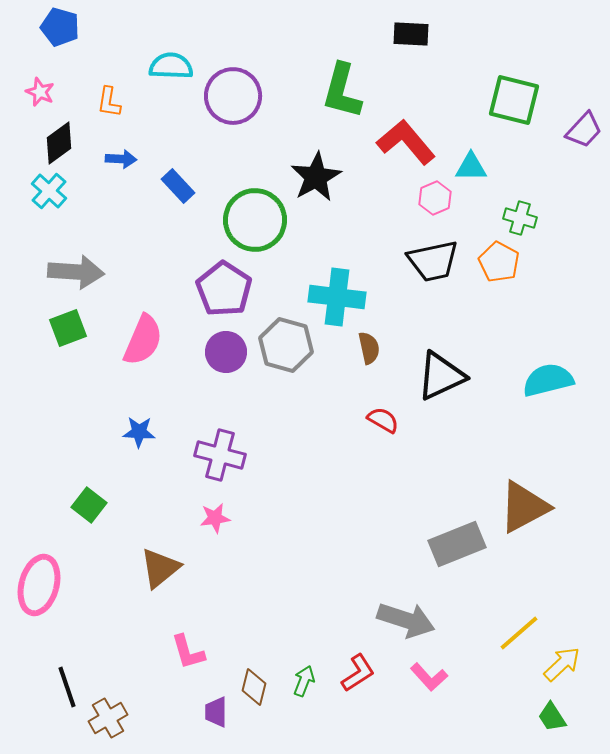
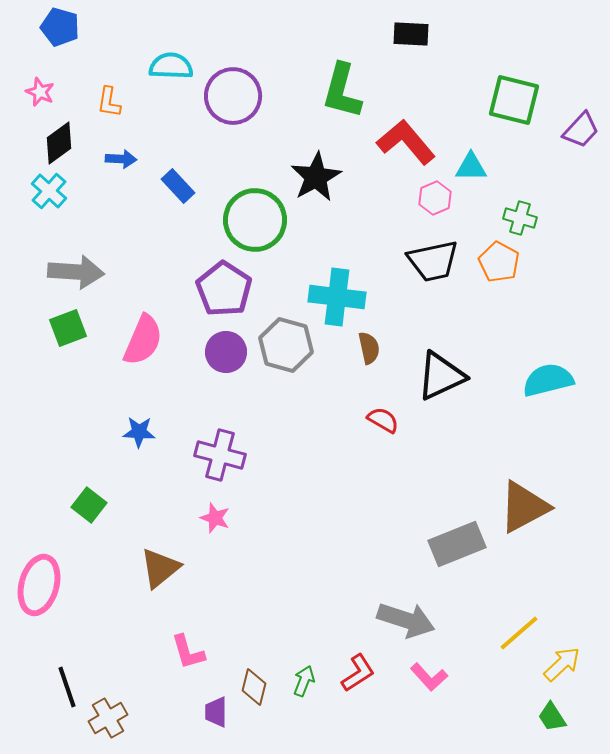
purple trapezoid at (584, 130): moved 3 px left
pink star at (215, 518): rotated 28 degrees clockwise
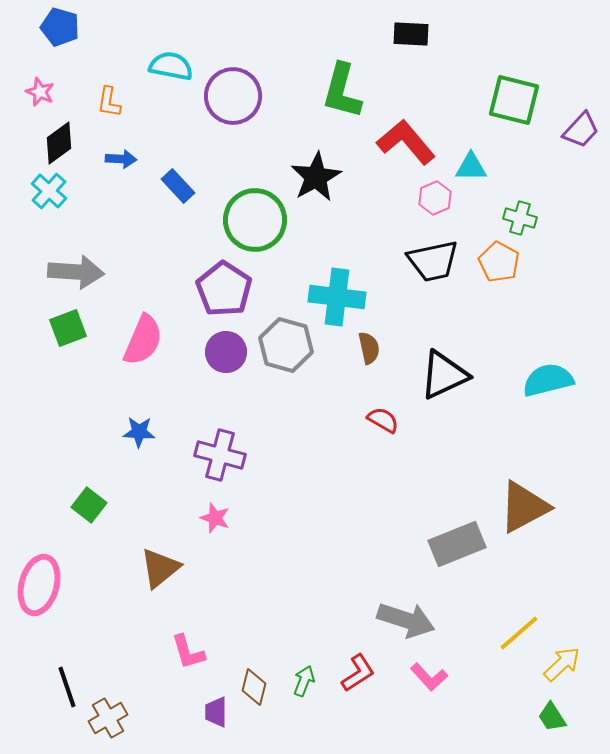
cyan semicircle at (171, 66): rotated 9 degrees clockwise
black triangle at (441, 376): moved 3 px right, 1 px up
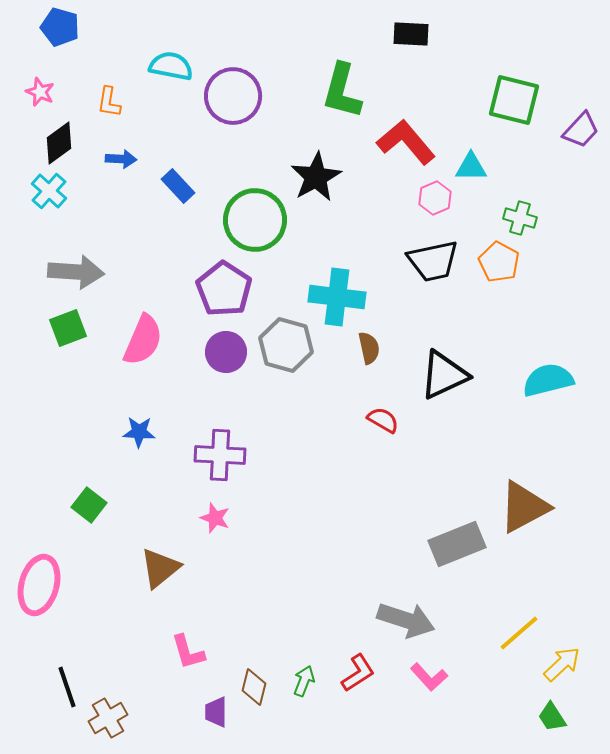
purple cross at (220, 455): rotated 12 degrees counterclockwise
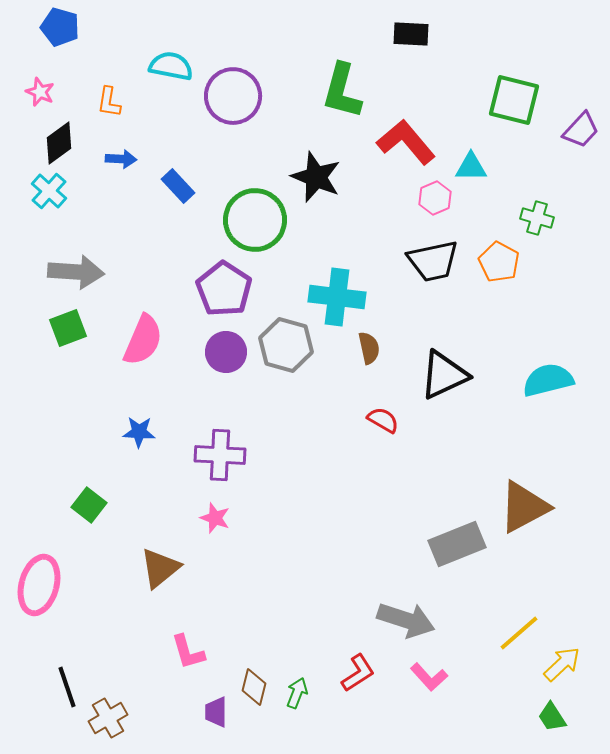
black star at (316, 177): rotated 21 degrees counterclockwise
green cross at (520, 218): moved 17 px right
green arrow at (304, 681): moved 7 px left, 12 px down
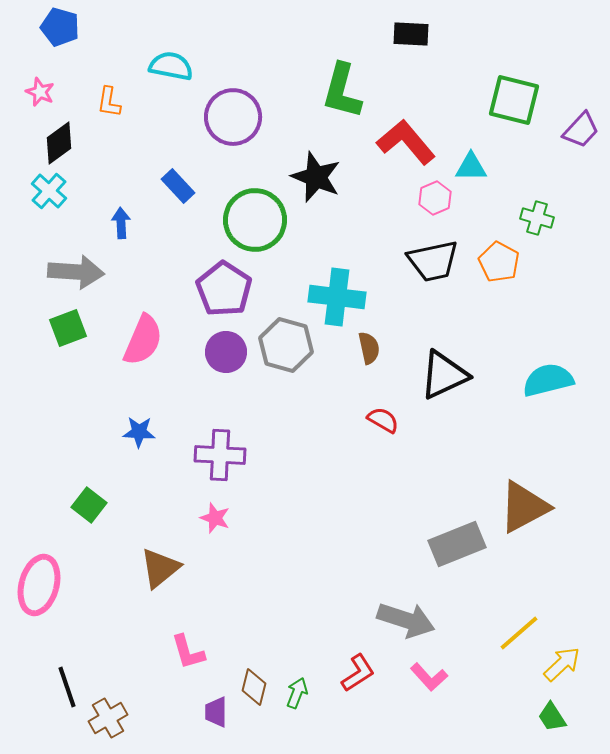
purple circle at (233, 96): moved 21 px down
blue arrow at (121, 159): moved 64 px down; rotated 96 degrees counterclockwise
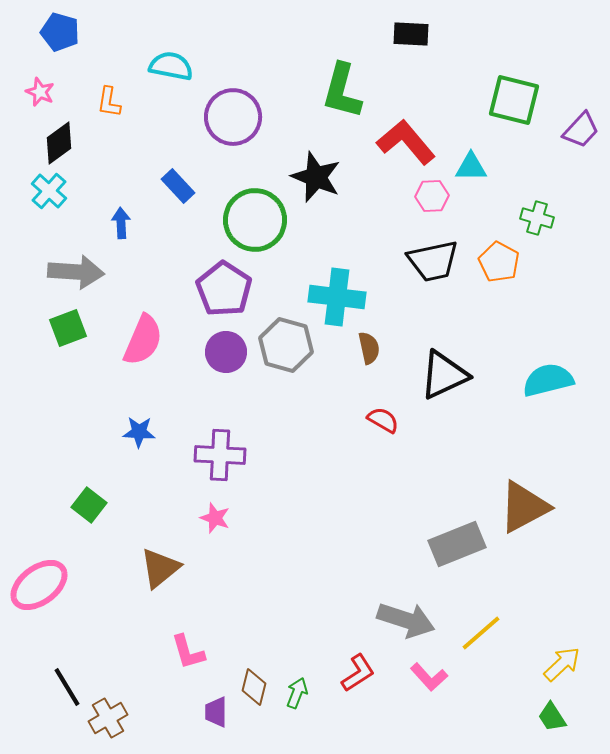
blue pentagon at (60, 27): moved 5 px down
pink hexagon at (435, 198): moved 3 px left, 2 px up; rotated 20 degrees clockwise
pink ellipse at (39, 585): rotated 38 degrees clockwise
yellow line at (519, 633): moved 38 px left
black line at (67, 687): rotated 12 degrees counterclockwise
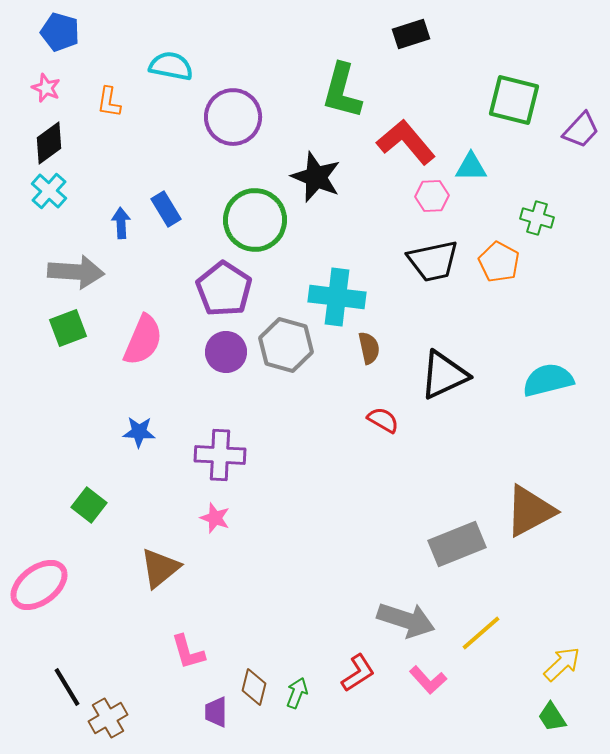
black rectangle at (411, 34): rotated 21 degrees counterclockwise
pink star at (40, 92): moved 6 px right, 4 px up
black diamond at (59, 143): moved 10 px left
blue rectangle at (178, 186): moved 12 px left, 23 px down; rotated 12 degrees clockwise
brown triangle at (524, 507): moved 6 px right, 4 px down
pink L-shape at (429, 677): moved 1 px left, 3 px down
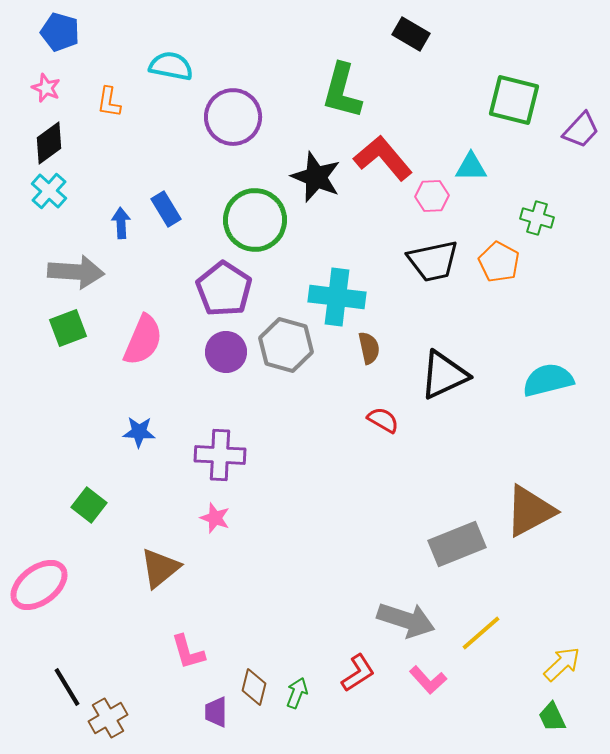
black rectangle at (411, 34): rotated 48 degrees clockwise
red L-shape at (406, 142): moved 23 px left, 16 px down
green trapezoid at (552, 717): rotated 8 degrees clockwise
